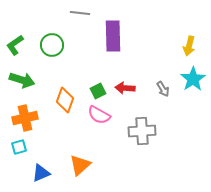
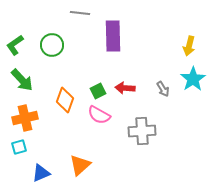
green arrow: rotated 30 degrees clockwise
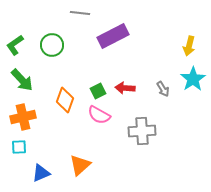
purple rectangle: rotated 64 degrees clockwise
orange cross: moved 2 px left, 1 px up
cyan square: rotated 14 degrees clockwise
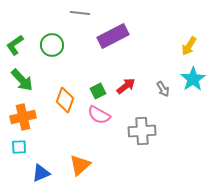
yellow arrow: rotated 18 degrees clockwise
red arrow: moved 1 px right, 2 px up; rotated 138 degrees clockwise
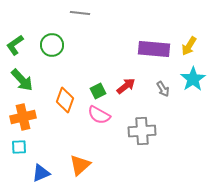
purple rectangle: moved 41 px right, 13 px down; rotated 32 degrees clockwise
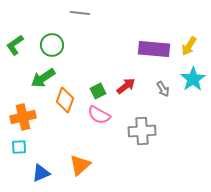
green arrow: moved 21 px right, 2 px up; rotated 100 degrees clockwise
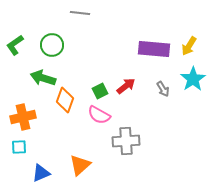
green arrow: rotated 50 degrees clockwise
green square: moved 2 px right
gray cross: moved 16 px left, 10 px down
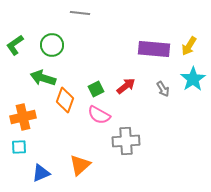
green square: moved 4 px left, 2 px up
